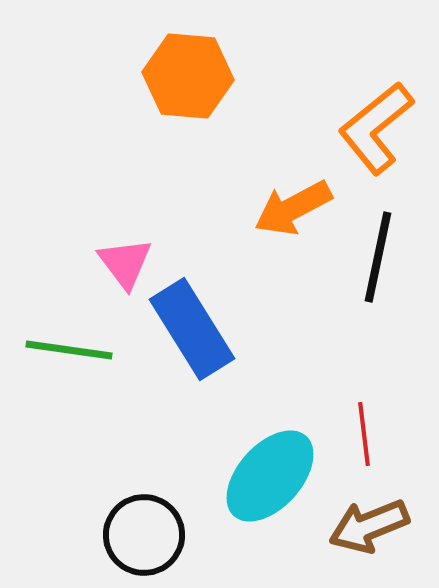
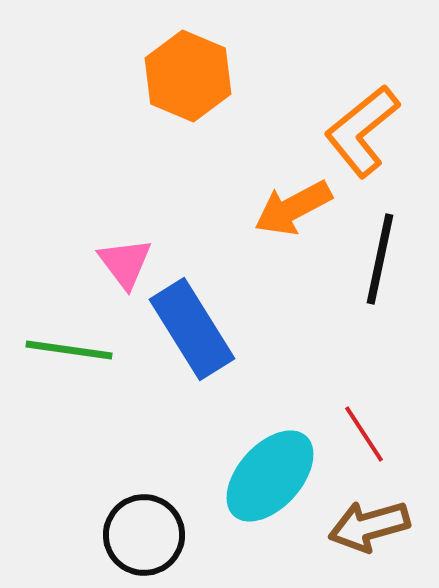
orange hexagon: rotated 18 degrees clockwise
orange L-shape: moved 14 px left, 3 px down
black line: moved 2 px right, 2 px down
red line: rotated 26 degrees counterclockwise
brown arrow: rotated 6 degrees clockwise
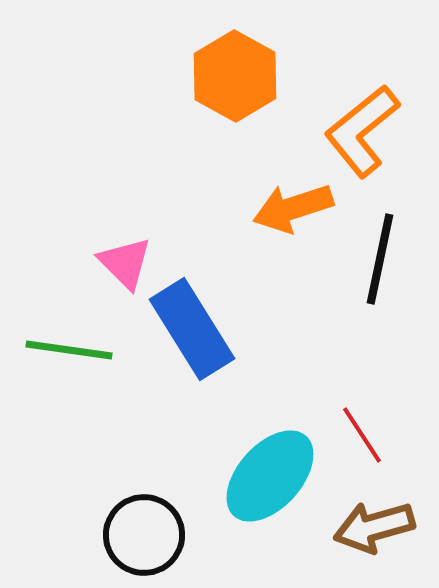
orange hexagon: moved 47 px right; rotated 6 degrees clockwise
orange arrow: rotated 10 degrees clockwise
pink triangle: rotated 8 degrees counterclockwise
red line: moved 2 px left, 1 px down
brown arrow: moved 5 px right, 1 px down
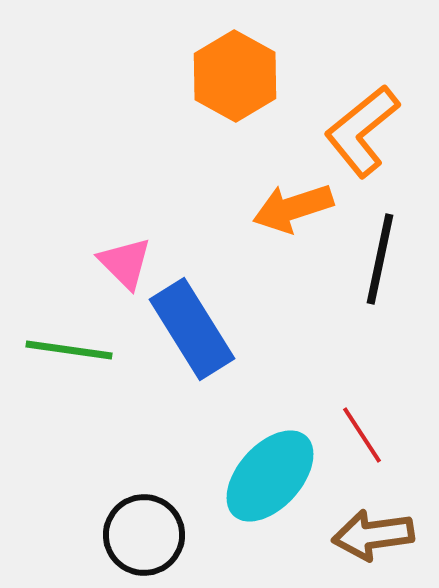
brown arrow: moved 1 px left, 8 px down; rotated 8 degrees clockwise
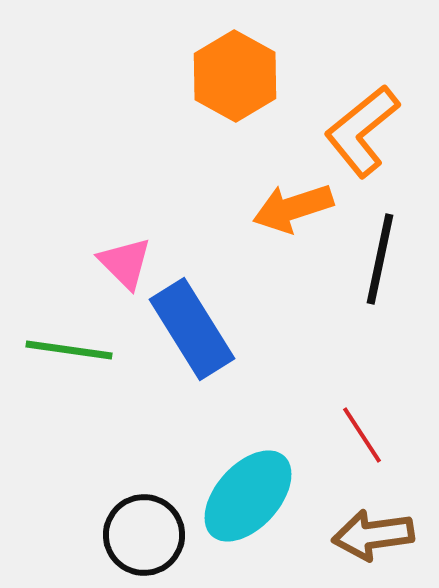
cyan ellipse: moved 22 px left, 20 px down
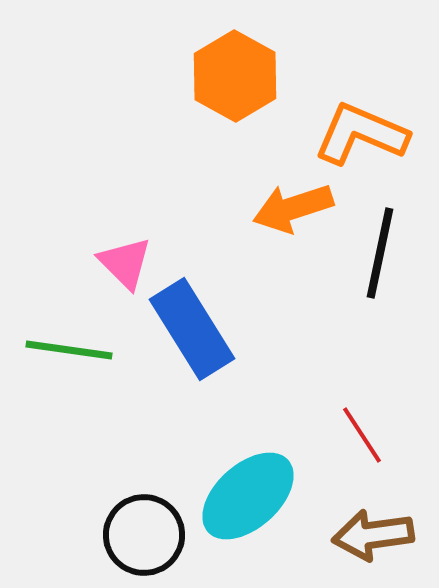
orange L-shape: moved 1 px left, 3 px down; rotated 62 degrees clockwise
black line: moved 6 px up
cyan ellipse: rotated 6 degrees clockwise
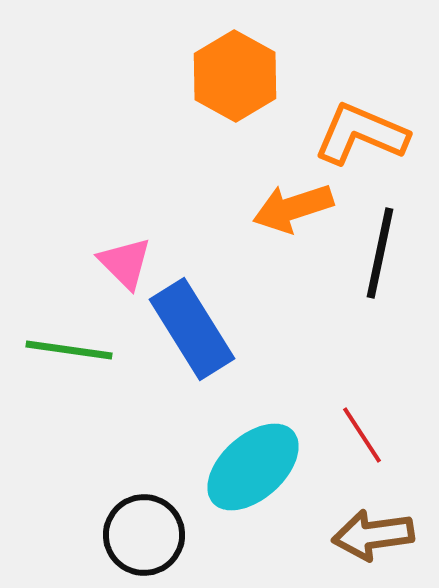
cyan ellipse: moved 5 px right, 29 px up
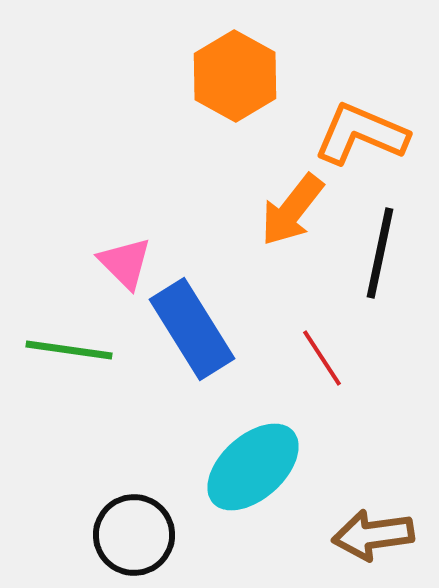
orange arrow: moved 1 px left, 2 px down; rotated 34 degrees counterclockwise
red line: moved 40 px left, 77 px up
black circle: moved 10 px left
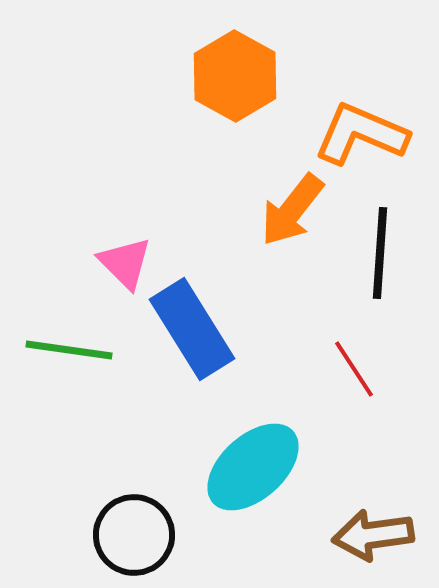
black line: rotated 8 degrees counterclockwise
red line: moved 32 px right, 11 px down
